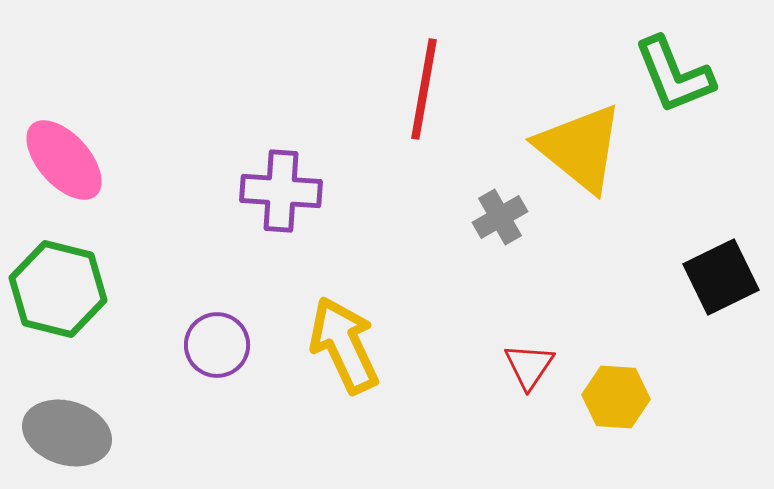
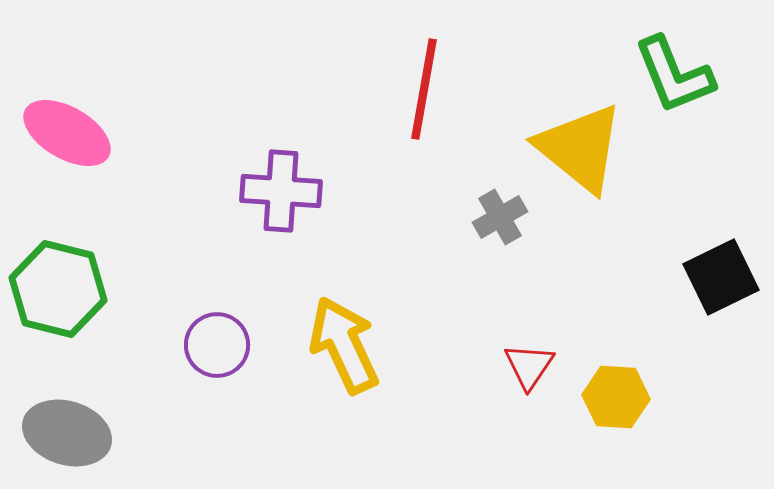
pink ellipse: moved 3 px right, 27 px up; rotated 18 degrees counterclockwise
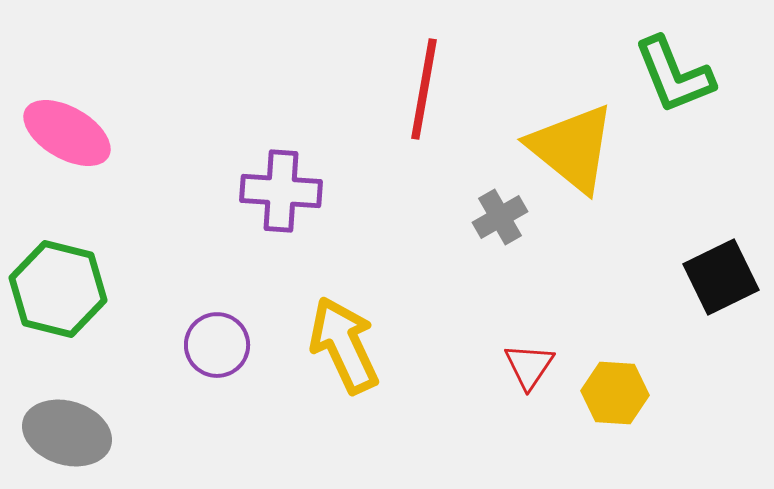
yellow triangle: moved 8 px left
yellow hexagon: moved 1 px left, 4 px up
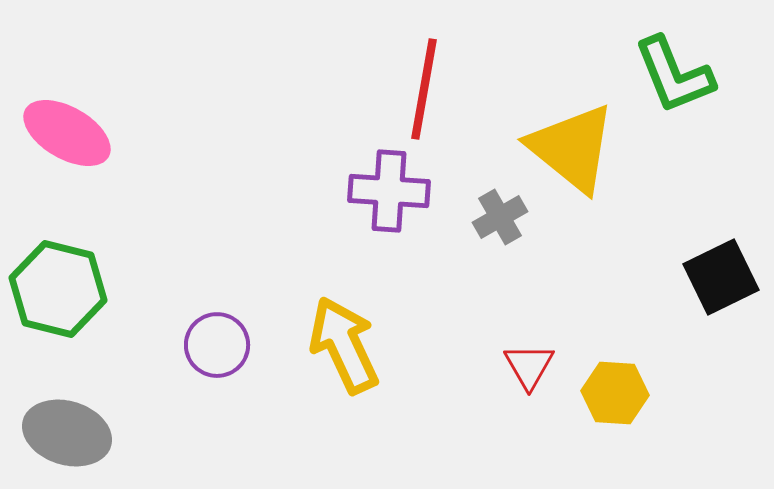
purple cross: moved 108 px right
red triangle: rotated 4 degrees counterclockwise
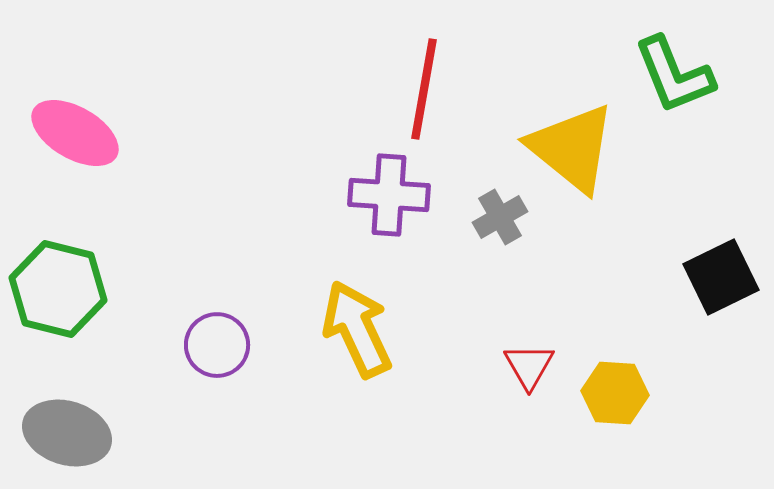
pink ellipse: moved 8 px right
purple cross: moved 4 px down
yellow arrow: moved 13 px right, 16 px up
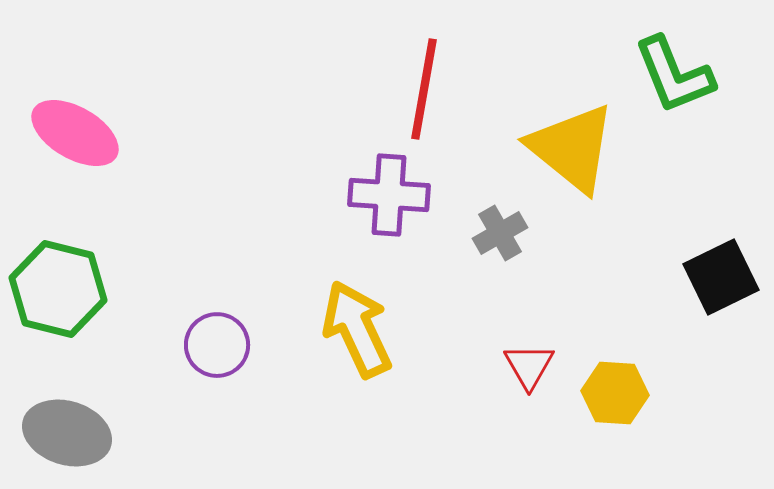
gray cross: moved 16 px down
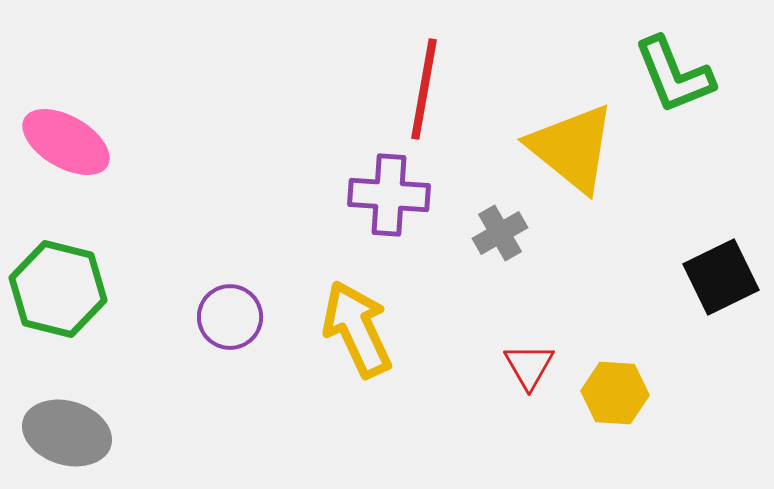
pink ellipse: moved 9 px left, 9 px down
purple circle: moved 13 px right, 28 px up
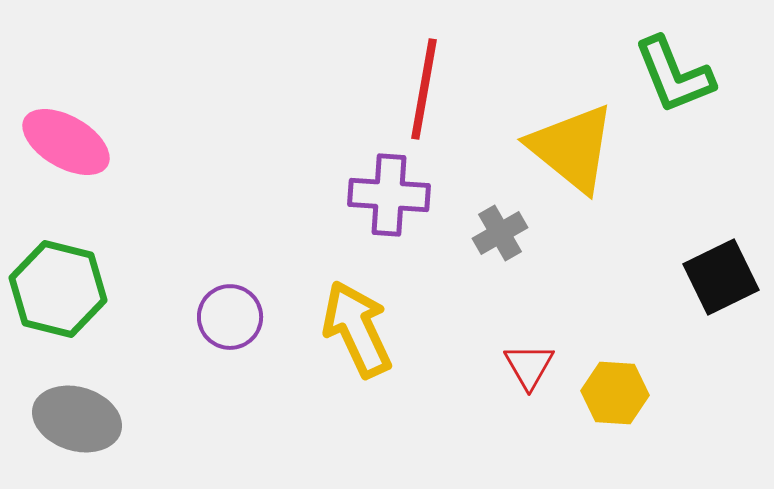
gray ellipse: moved 10 px right, 14 px up
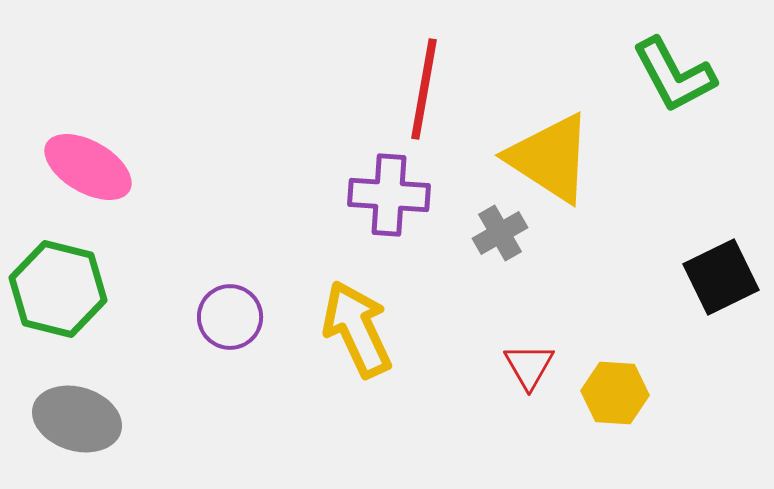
green L-shape: rotated 6 degrees counterclockwise
pink ellipse: moved 22 px right, 25 px down
yellow triangle: moved 22 px left, 10 px down; rotated 6 degrees counterclockwise
